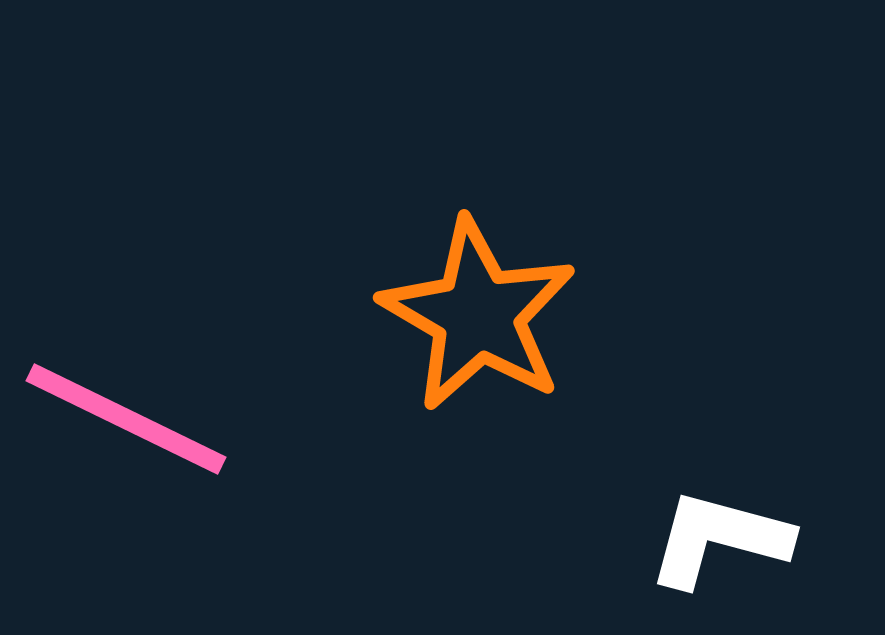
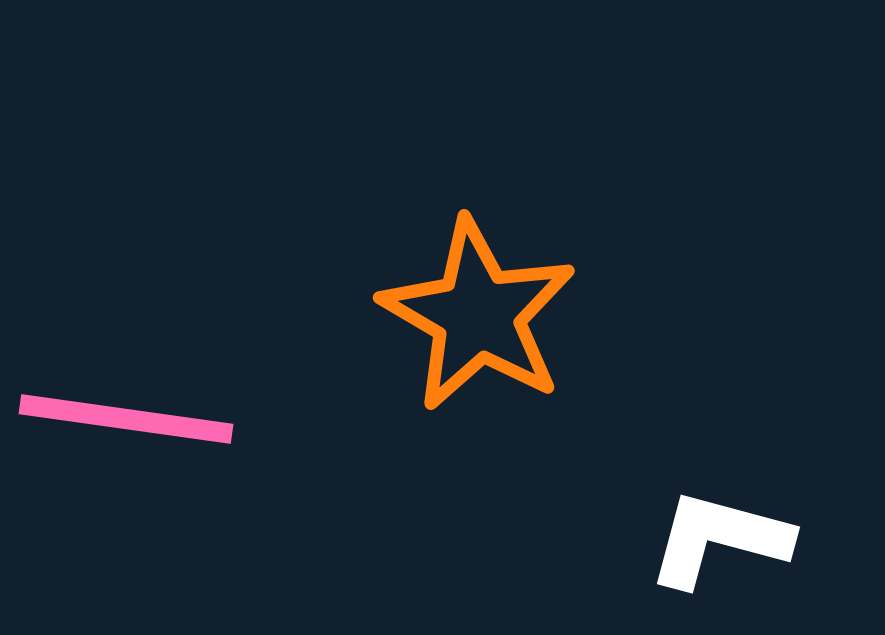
pink line: rotated 18 degrees counterclockwise
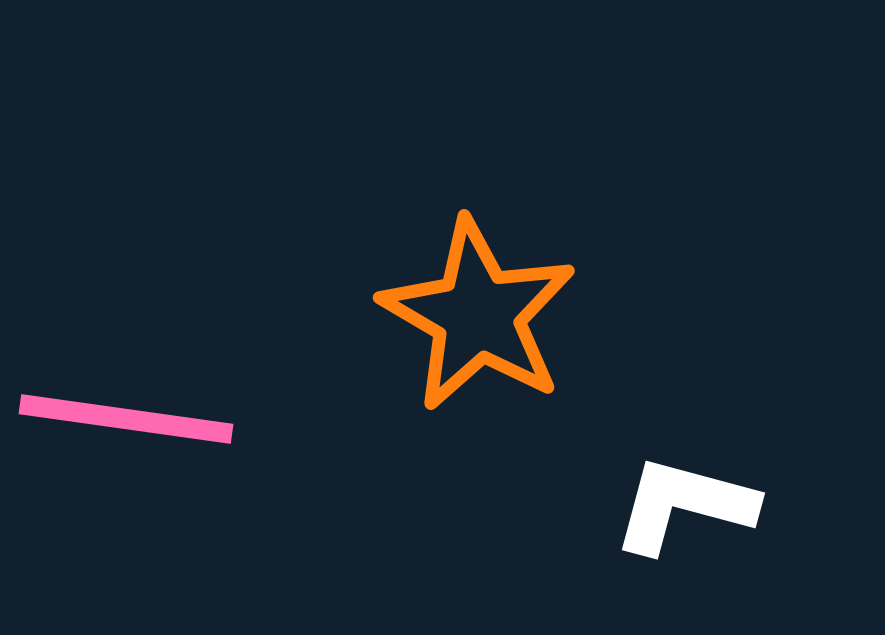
white L-shape: moved 35 px left, 34 px up
